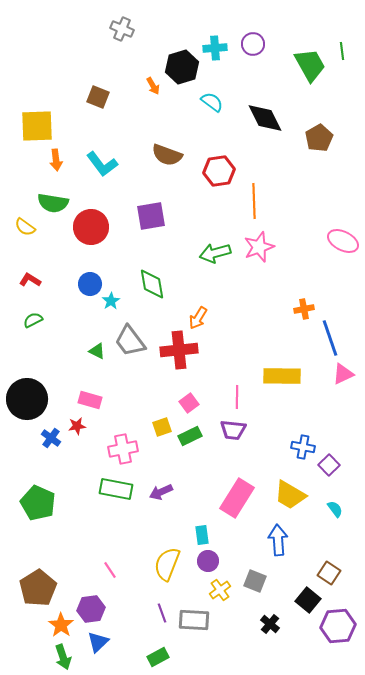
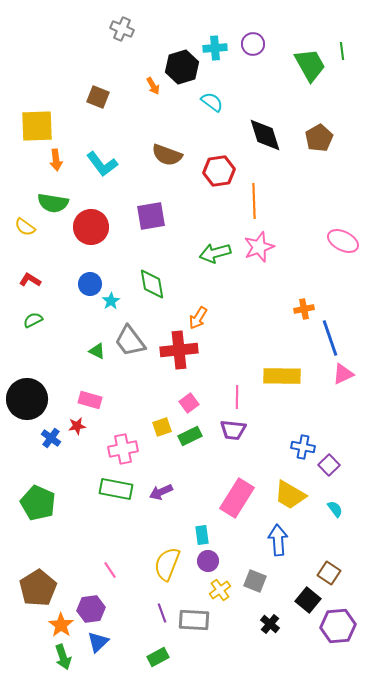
black diamond at (265, 118): moved 17 px down; rotated 9 degrees clockwise
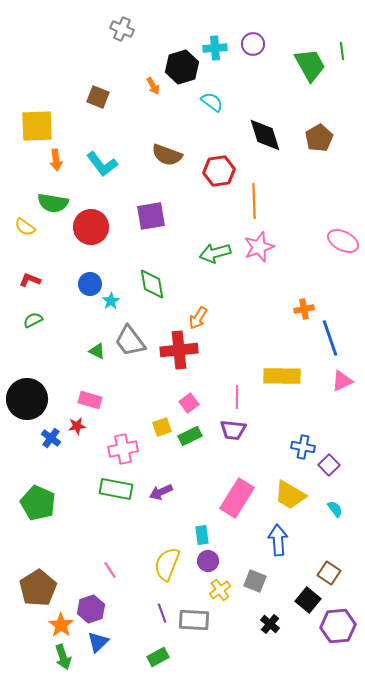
red L-shape at (30, 280): rotated 10 degrees counterclockwise
pink triangle at (343, 374): moved 1 px left, 7 px down
purple hexagon at (91, 609): rotated 12 degrees counterclockwise
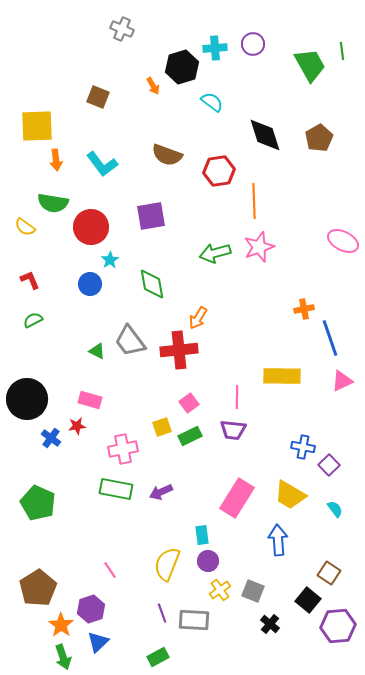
red L-shape at (30, 280): rotated 45 degrees clockwise
cyan star at (111, 301): moved 1 px left, 41 px up
gray square at (255, 581): moved 2 px left, 10 px down
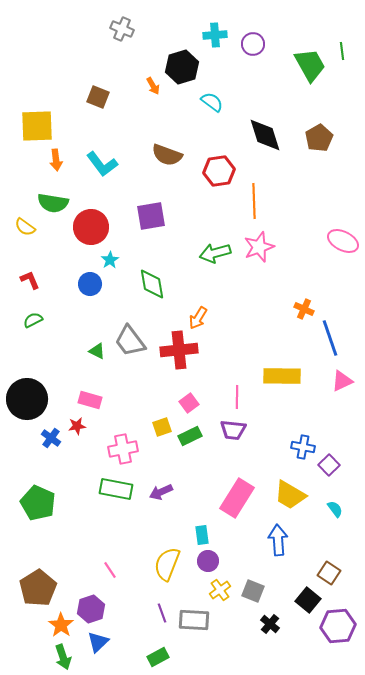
cyan cross at (215, 48): moved 13 px up
orange cross at (304, 309): rotated 36 degrees clockwise
